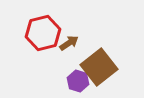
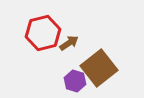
brown square: moved 1 px down
purple hexagon: moved 3 px left
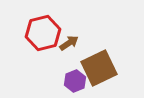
brown square: rotated 12 degrees clockwise
purple hexagon: rotated 20 degrees clockwise
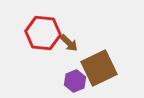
red hexagon: rotated 20 degrees clockwise
brown arrow: rotated 78 degrees clockwise
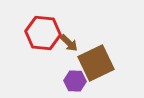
brown square: moved 3 px left, 5 px up
purple hexagon: rotated 25 degrees clockwise
